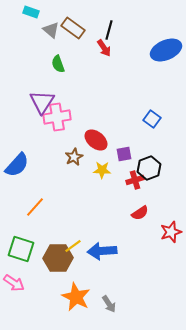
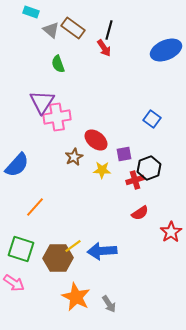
red star: rotated 15 degrees counterclockwise
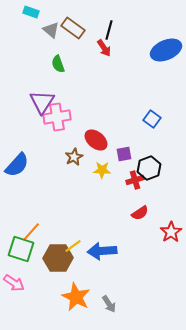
orange line: moved 4 px left, 25 px down
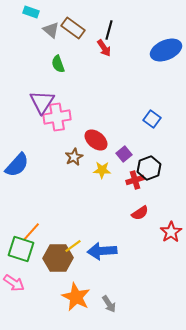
purple square: rotated 28 degrees counterclockwise
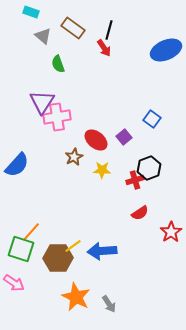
gray triangle: moved 8 px left, 6 px down
purple square: moved 17 px up
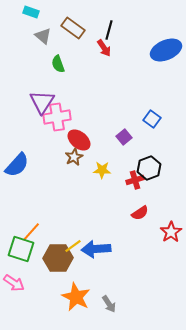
red ellipse: moved 17 px left
blue arrow: moved 6 px left, 2 px up
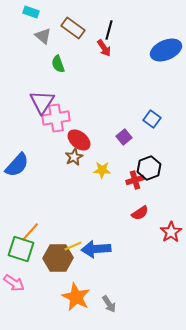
pink cross: moved 1 px left, 1 px down
orange line: moved 1 px left
yellow line: rotated 12 degrees clockwise
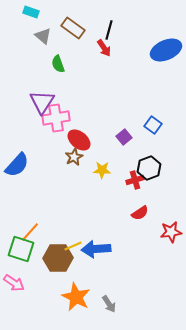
blue square: moved 1 px right, 6 px down
red star: rotated 25 degrees clockwise
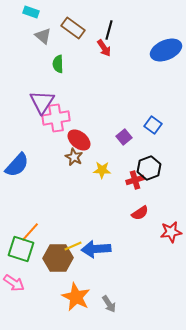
green semicircle: rotated 18 degrees clockwise
brown star: rotated 18 degrees counterclockwise
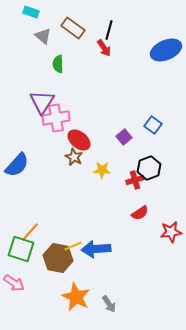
brown hexagon: rotated 12 degrees clockwise
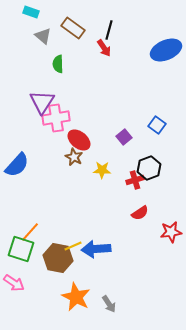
blue square: moved 4 px right
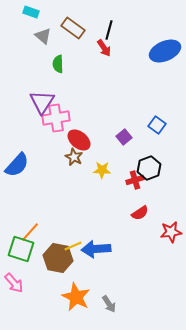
blue ellipse: moved 1 px left, 1 px down
pink arrow: rotated 15 degrees clockwise
